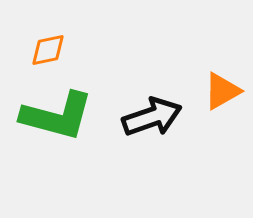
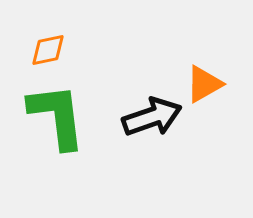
orange triangle: moved 18 px left, 7 px up
green L-shape: rotated 112 degrees counterclockwise
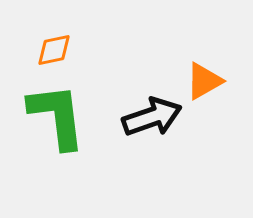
orange diamond: moved 6 px right
orange triangle: moved 3 px up
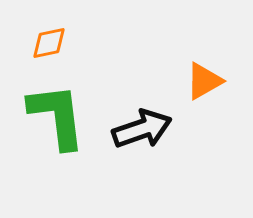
orange diamond: moved 5 px left, 7 px up
black arrow: moved 10 px left, 12 px down
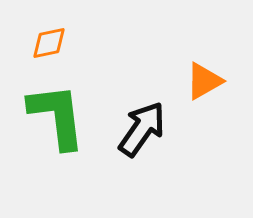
black arrow: rotated 36 degrees counterclockwise
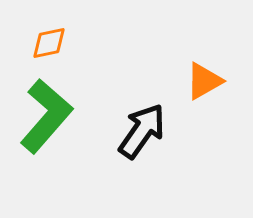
green L-shape: moved 11 px left; rotated 48 degrees clockwise
black arrow: moved 2 px down
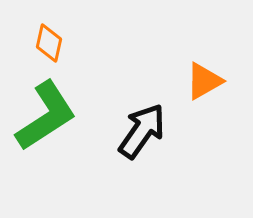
orange diamond: rotated 66 degrees counterclockwise
green L-shape: rotated 16 degrees clockwise
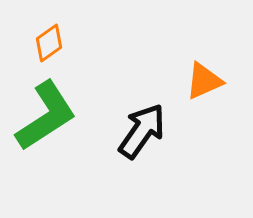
orange diamond: rotated 42 degrees clockwise
orange triangle: rotated 6 degrees clockwise
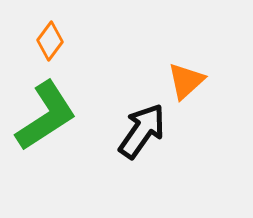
orange diamond: moved 1 px right, 2 px up; rotated 18 degrees counterclockwise
orange triangle: moved 18 px left; rotated 18 degrees counterclockwise
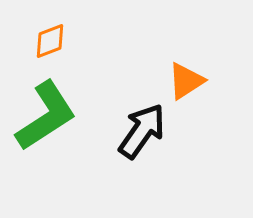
orange diamond: rotated 33 degrees clockwise
orange triangle: rotated 9 degrees clockwise
